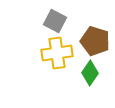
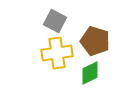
green diamond: rotated 30 degrees clockwise
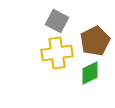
gray square: moved 2 px right
brown pentagon: rotated 28 degrees clockwise
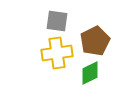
gray square: rotated 20 degrees counterclockwise
